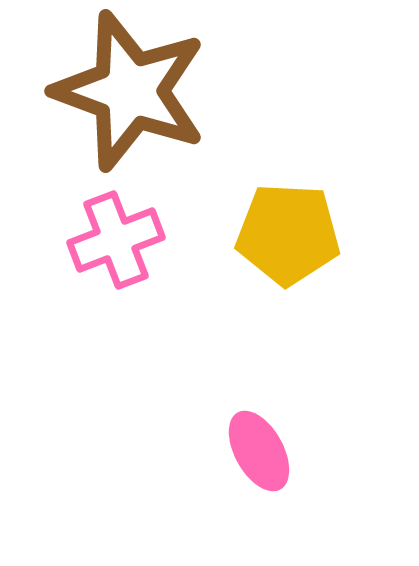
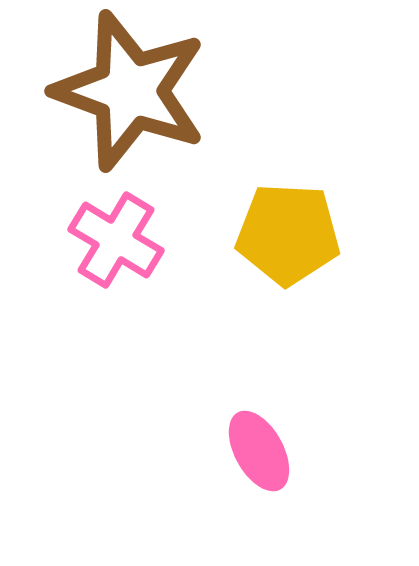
pink cross: rotated 38 degrees counterclockwise
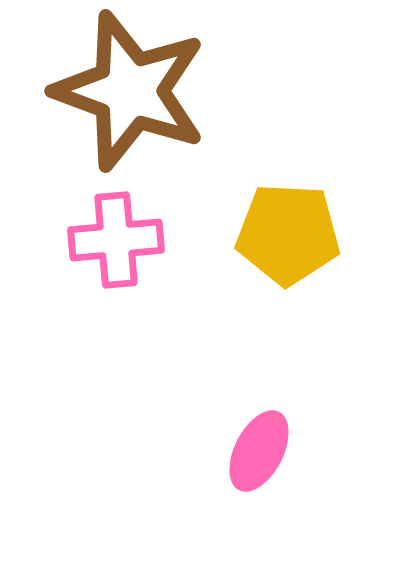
pink cross: rotated 36 degrees counterclockwise
pink ellipse: rotated 56 degrees clockwise
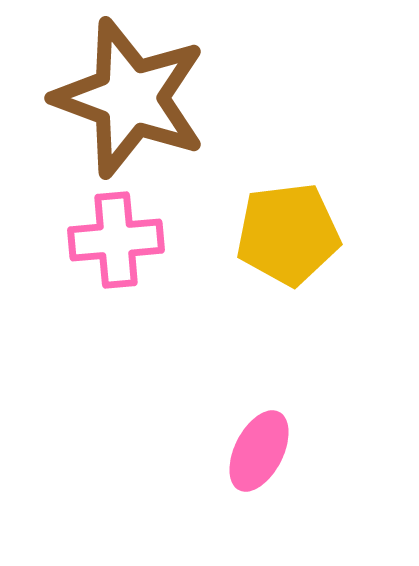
brown star: moved 7 px down
yellow pentagon: rotated 10 degrees counterclockwise
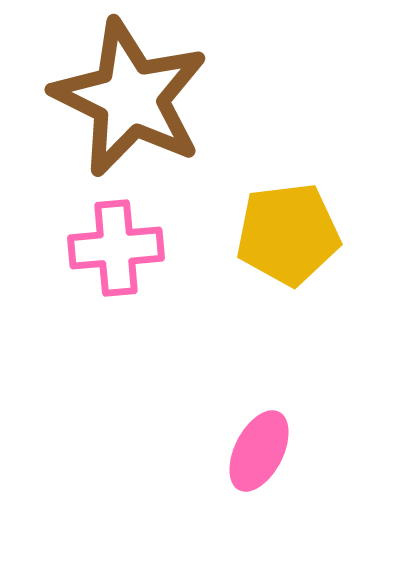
brown star: rotated 6 degrees clockwise
pink cross: moved 8 px down
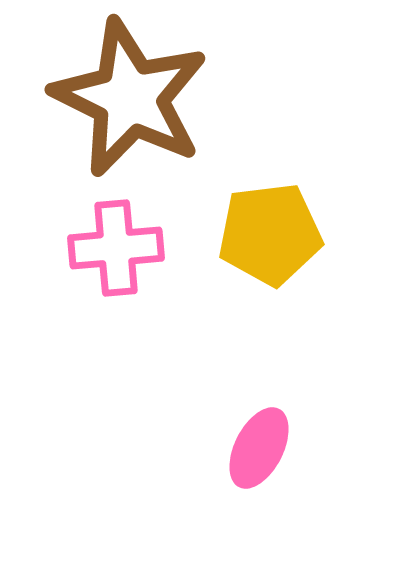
yellow pentagon: moved 18 px left
pink ellipse: moved 3 px up
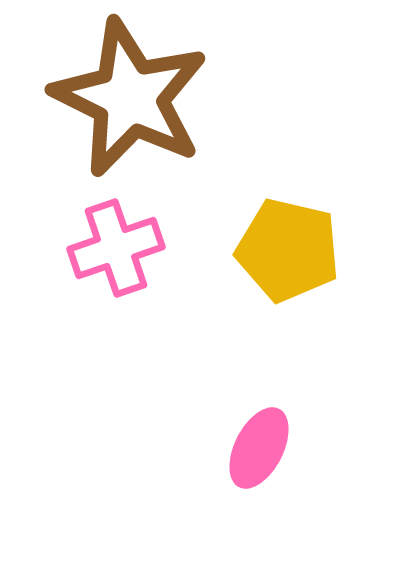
yellow pentagon: moved 18 px right, 16 px down; rotated 20 degrees clockwise
pink cross: rotated 14 degrees counterclockwise
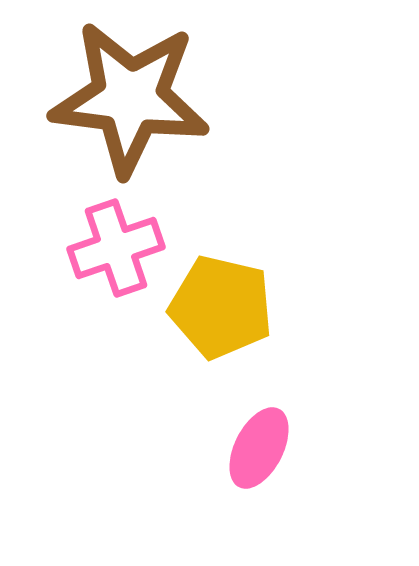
brown star: rotated 19 degrees counterclockwise
yellow pentagon: moved 67 px left, 57 px down
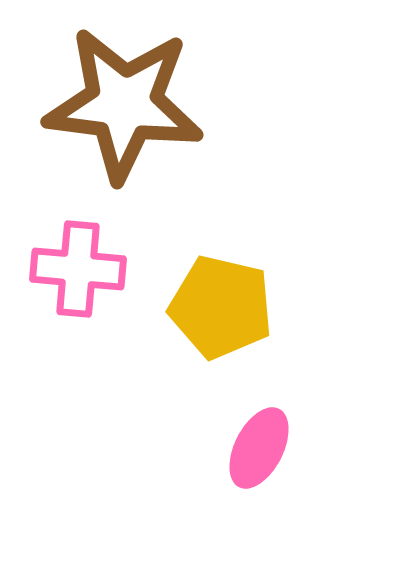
brown star: moved 6 px left, 6 px down
pink cross: moved 38 px left, 21 px down; rotated 24 degrees clockwise
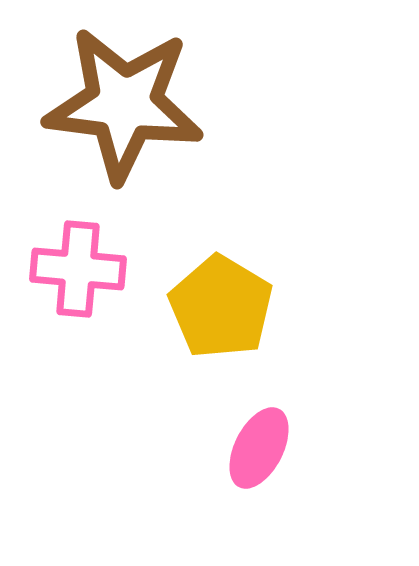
yellow pentagon: rotated 18 degrees clockwise
